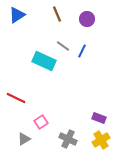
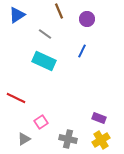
brown line: moved 2 px right, 3 px up
gray line: moved 18 px left, 12 px up
gray cross: rotated 12 degrees counterclockwise
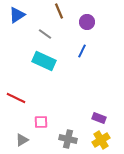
purple circle: moved 3 px down
pink square: rotated 32 degrees clockwise
gray triangle: moved 2 px left, 1 px down
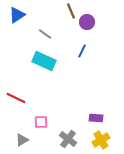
brown line: moved 12 px right
purple rectangle: moved 3 px left; rotated 16 degrees counterclockwise
gray cross: rotated 24 degrees clockwise
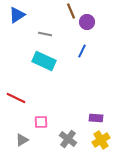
gray line: rotated 24 degrees counterclockwise
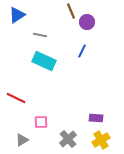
gray line: moved 5 px left, 1 px down
gray cross: rotated 12 degrees clockwise
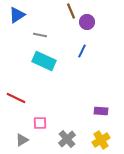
purple rectangle: moved 5 px right, 7 px up
pink square: moved 1 px left, 1 px down
gray cross: moved 1 px left
